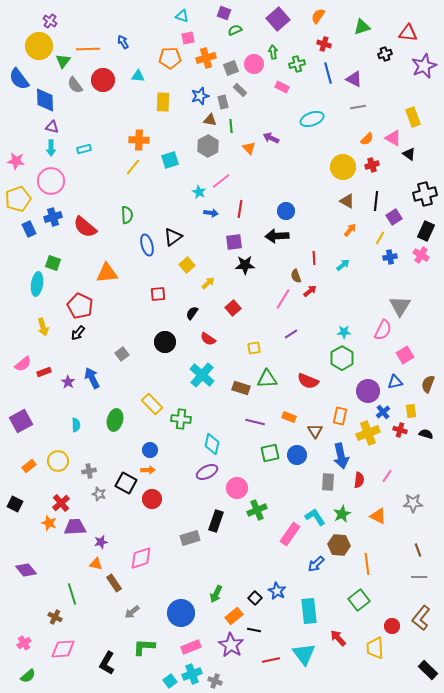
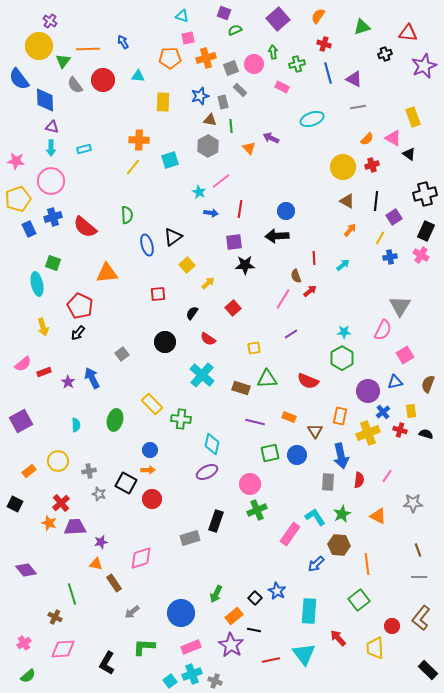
cyan ellipse at (37, 284): rotated 20 degrees counterclockwise
orange rectangle at (29, 466): moved 5 px down
pink circle at (237, 488): moved 13 px right, 4 px up
cyan rectangle at (309, 611): rotated 10 degrees clockwise
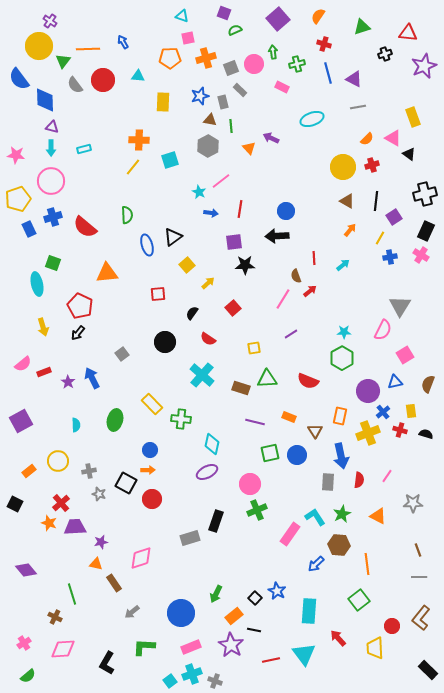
pink star at (16, 161): moved 6 px up
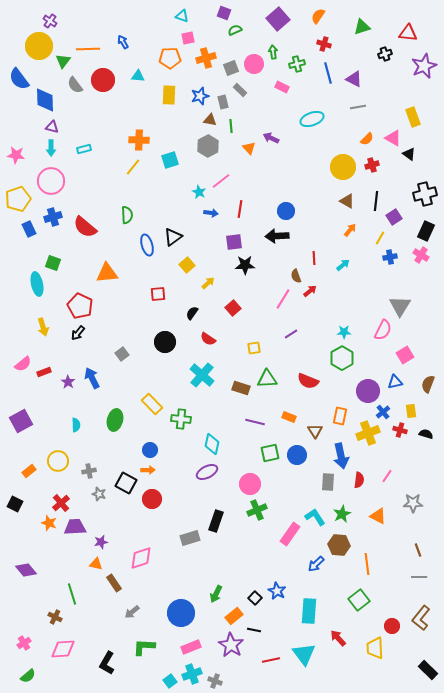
yellow rectangle at (163, 102): moved 6 px right, 7 px up
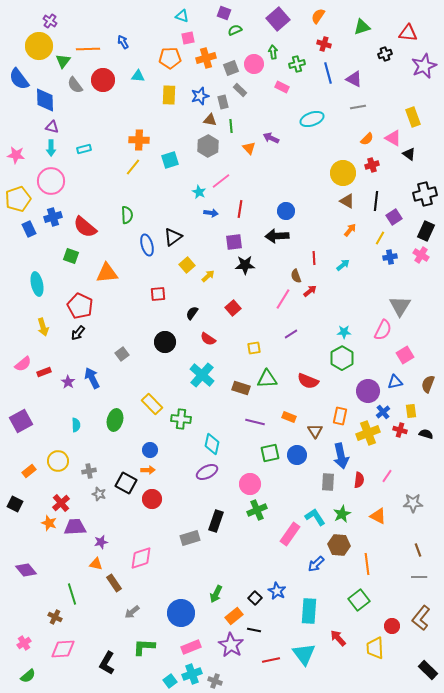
yellow circle at (343, 167): moved 6 px down
green square at (53, 263): moved 18 px right, 7 px up
yellow arrow at (208, 283): moved 7 px up
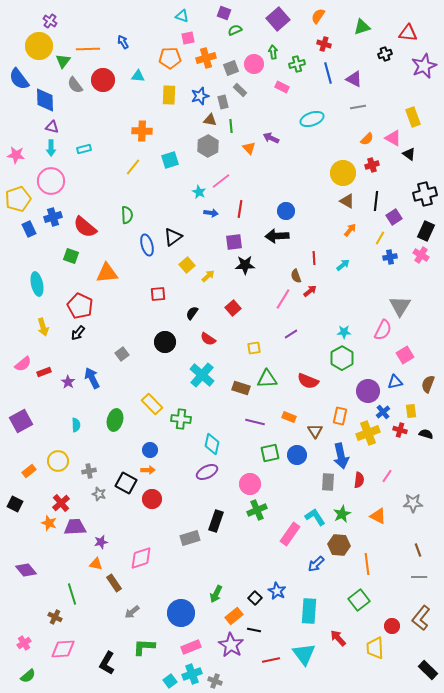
orange cross at (139, 140): moved 3 px right, 9 px up
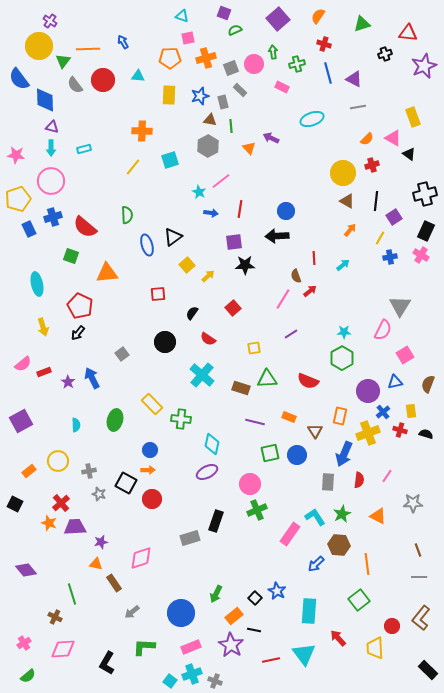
green triangle at (362, 27): moved 3 px up
blue arrow at (341, 456): moved 3 px right, 2 px up; rotated 35 degrees clockwise
cyan square at (170, 681): rotated 16 degrees counterclockwise
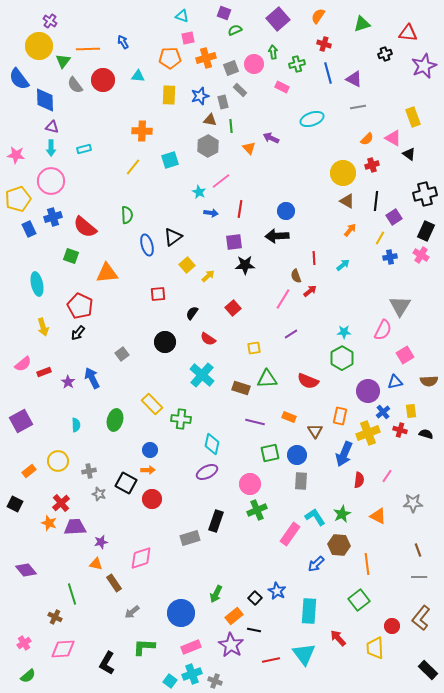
brown semicircle at (428, 384): moved 1 px right, 3 px up; rotated 114 degrees counterclockwise
gray rectangle at (328, 482): moved 27 px left, 1 px up
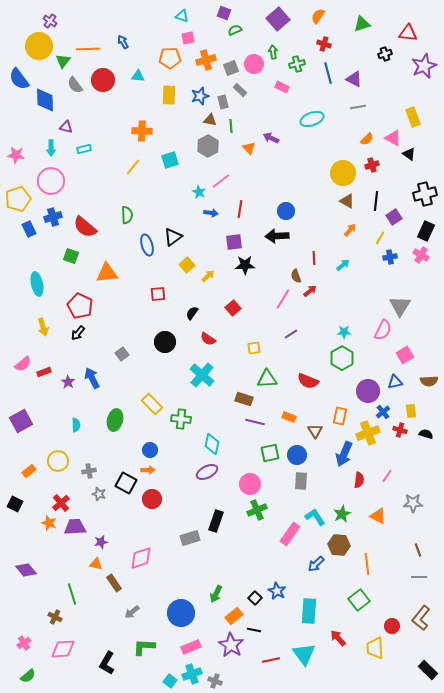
orange cross at (206, 58): moved 2 px down
purple triangle at (52, 127): moved 14 px right
brown rectangle at (241, 388): moved 3 px right, 11 px down
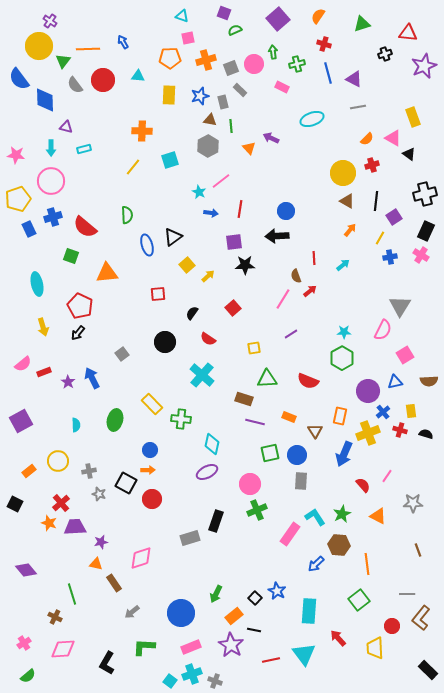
red semicircle at (359, 480): moved 4 px right, 5 px down; rotated 49 degrees counterclockwise
gray line at (419, 577): moved 12 px left, 17 px down
